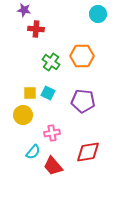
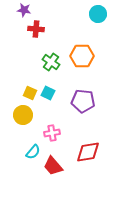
yellow square: rotated 24 degrees clockwise
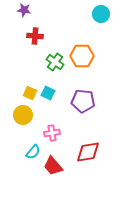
cyan circle: moved 3 px right
red cross: moved 1 px left, 7 px down
green cross: moved 4 px right
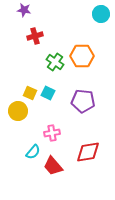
red cross: rotated 21 degrees counterclockwise
yellow circle: moved 5 px left, 4 px up
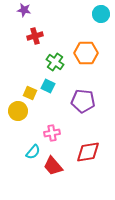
orange hexagon: moved 4 px right, 3 px up
cyan square: moved 7 px up
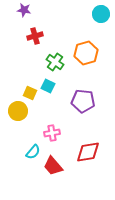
orange hexagon: rotated 15 degrees counterclockwise
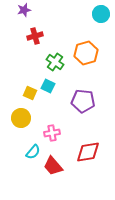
purple star: rotated 24 degrees counterclockwise
yellow circle: moved 3 px right, 7 px down
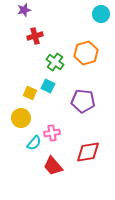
cyan semicircle: moved 1 px right, 9 px up
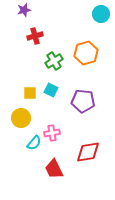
green cross: moved 1 px left, 1 px up; rotated 24 degrees clockwise
cyan square: moved 3 px right, 4 px down
yellow square: rotated 24 degrees counterclockwise
red trapezoid: moved 1 px right, 3 px down; rotated 15 degrees clockwise
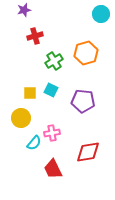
red trapezoid: moved 1 px left
